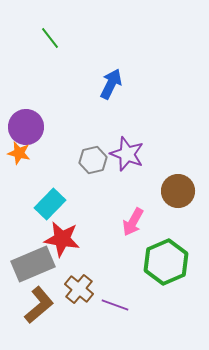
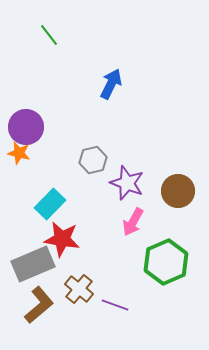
green line: moved 1 px left, 3 px up
purple star: moved 29 px down
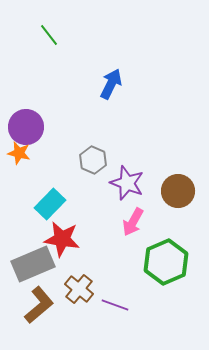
gray hexagon: rotated 24 degrees counterclockwise
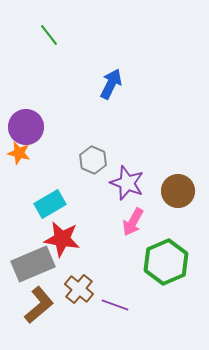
cyan rectangle: rotated 16 degrees clockwise
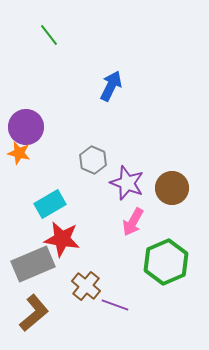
blue arrow: moved 2 px down
brown circle: moved 6 px left, 3 px up
brown cross: moved 7 px right, 3 px up
brown L-shape: moved 5 px left, 8 px down
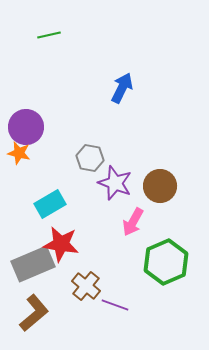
green line: rotated 65 degrees counterclockwise
blue arrow: moved 11 px right, 2 px down
gray hexagon: moved 3 px left, 2 px up; rotated 12 degrees counterclockwise
purple star: moved 12 px left
brown circle: moved 12 px left, 2 px up
red star: moved 1 px left, 5 px down
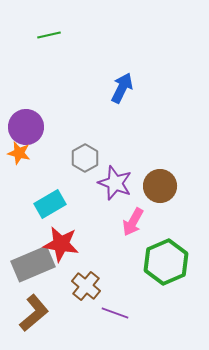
gray hexagon: moved 5 px left; rotated 20 degrees clockwise
purple line: moved 8 px down
